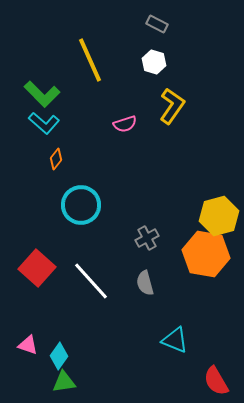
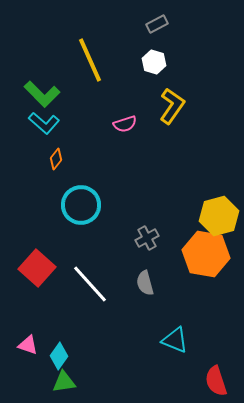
gray rectangle: rotated 55 degrees counterclockwise
white line: moved 1 px left, 3 px down
red semicircle: rotated 12 degrees clockwise
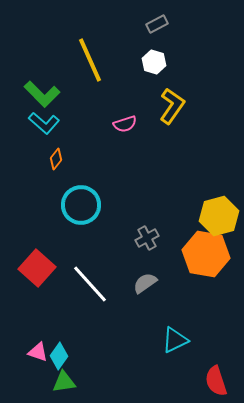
gray semicircle: rotated 70 degrees clockwise
cyan triangle: rotated 48 degrees counterclockwise
pink triangle: moved 10 px right, 7 px down
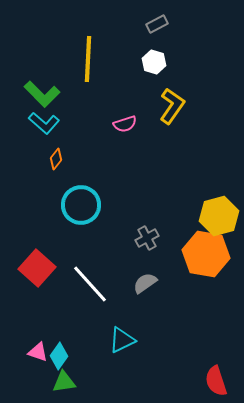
yellow line: moved 2 px left, 1 px up; rotated 27 degrees clockwise
cyan triangle: moved 53 px left
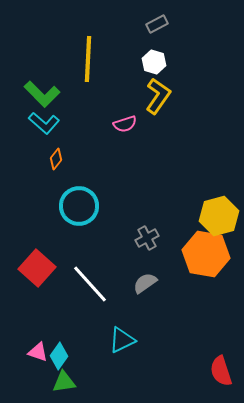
yellow L-shape: moved 14 px left, 10 px up
cyan circle: moved 2 px left, 1 px down
red semicircle: moved 5 px right, 10 px up
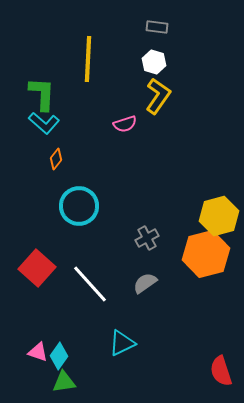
gray rectangle: moved 3 px down; rotated 35 degrees clockwise
green L-shape: rotated 132 degrees counterclockwise
orange hexagon: rotated 24 degrees counterclockwise
cyan triangle: moved 3 px down
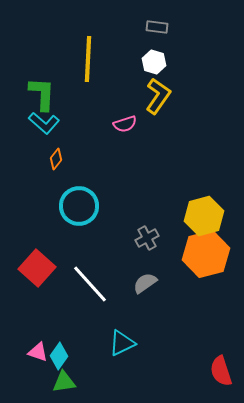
yellow hexagon: moved 15 px left
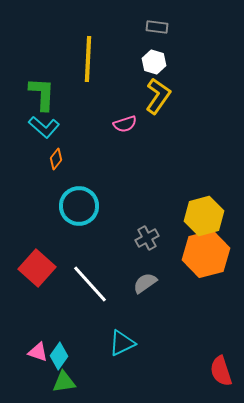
cyan L-shape: moved 4 px down
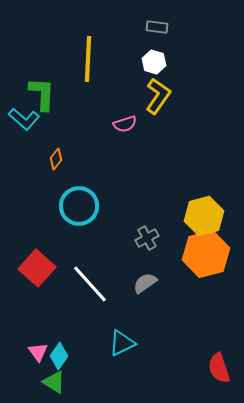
cyan L-shape: moved 20 px left, 8 px up
pink triangle: rotated 35 degrees clockwise
red semicircle: moved 2 px left, 3 px up
green triangle: moved 10 px left; rotated 40 degrees clockwise
